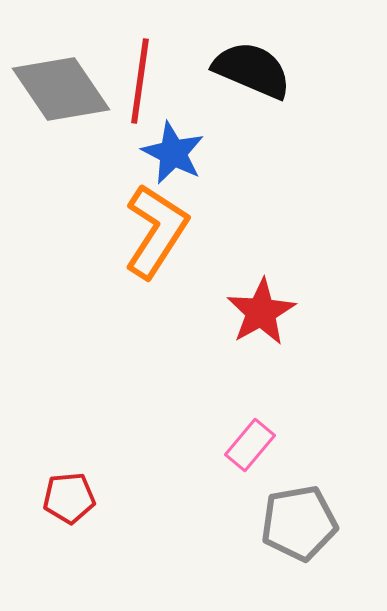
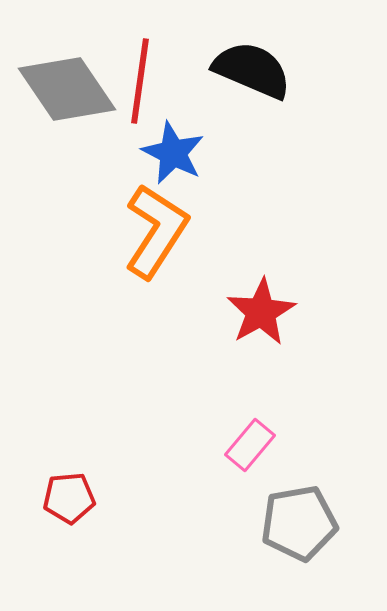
gray diamond: moved 6 px right
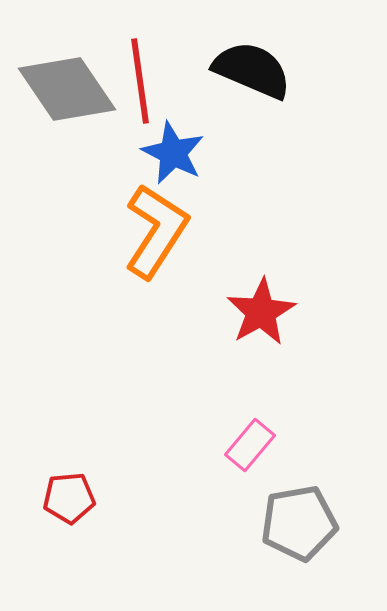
red line: rotated 16 degrees counterclockwise
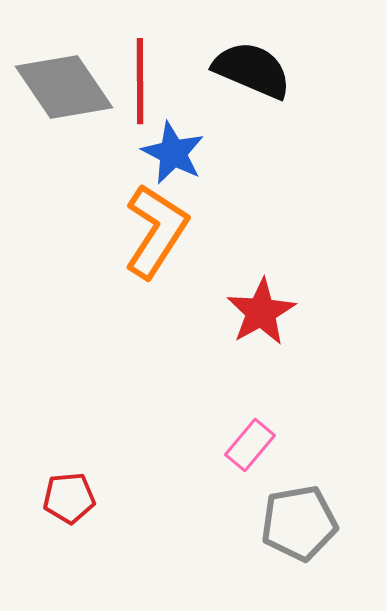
red line: rotated 8 degrees clockwise
gray diamond: moved 3 px left, 2 px up
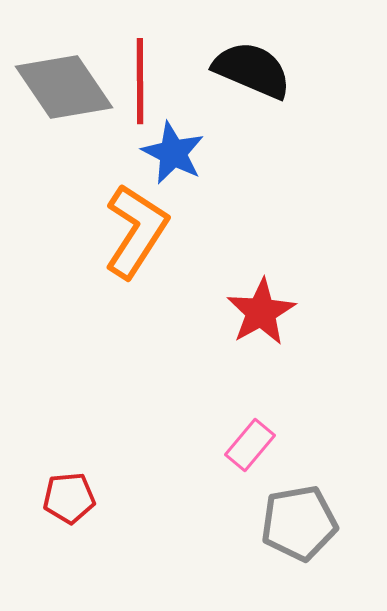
orange L-shape: moved 20 px left
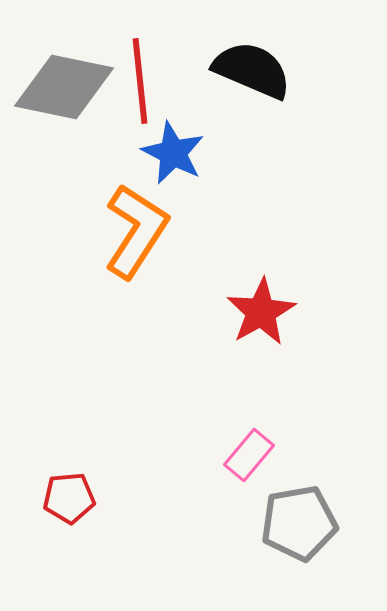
red line: rotated 6 degrees counterclockwise
gray diamond: rotated 44 degrees counterclockwise
pink rectangle: moved 1 px left, 10 px down
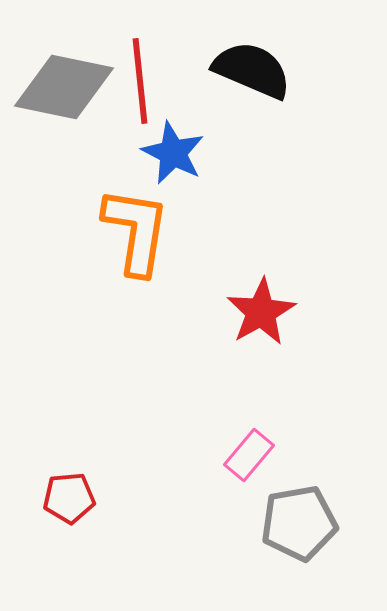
orange L-shape: rotated 24 degrees counterclockwise
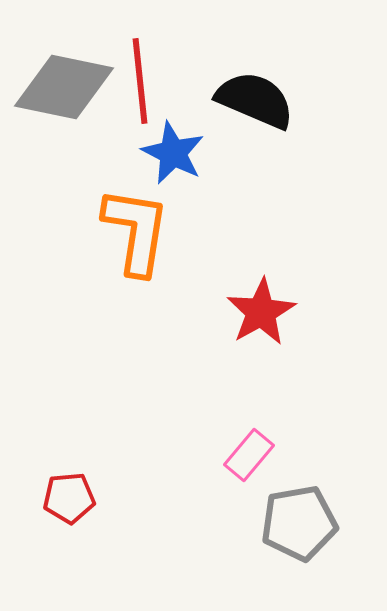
black semicircle: moved 3 px right, 30 px down
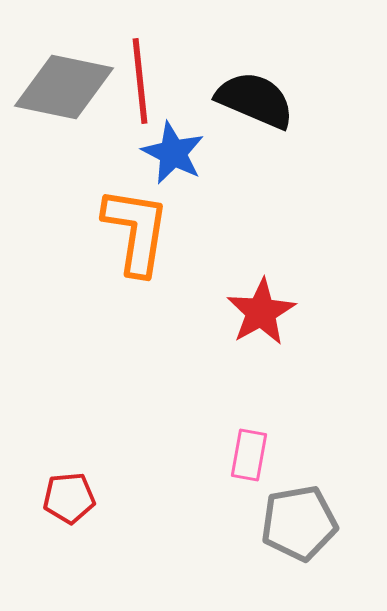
pink rectangle: rotated 30 degrees counterclockwise
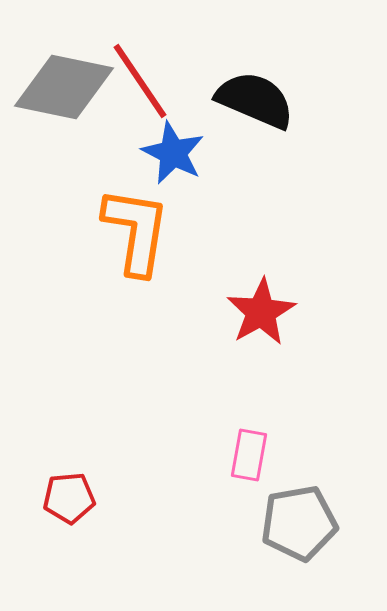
red line: rotated 28 degrees counterclockwise
